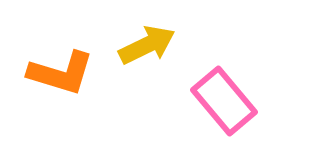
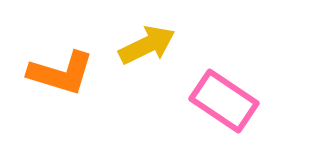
pink rectangle: rotated 16 degrees counterclockwise
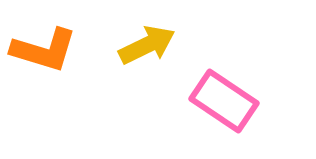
orange L-shape: moved 17 px left, 23 px up
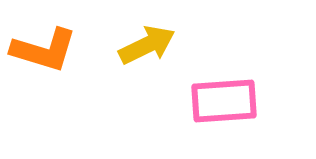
pink rectangle: rotated 38 degrees counterclockwise
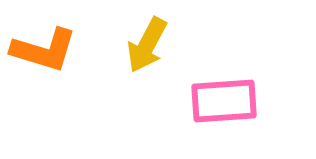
yellow arrow: rotated 144 degrees clockwise
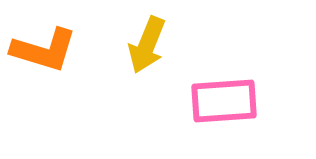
yellow arrow: rotated 6 degrees counterclockwise
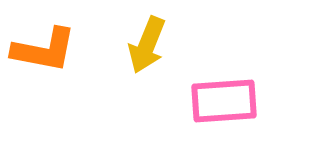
orange L-shape: rotated 6 degrees counterclockwise
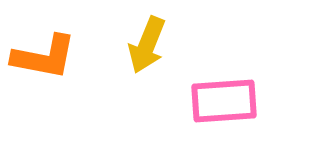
orange L-shape: moved 7 px down
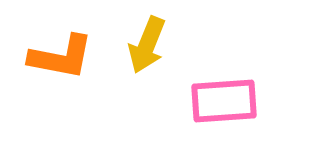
orange L-shape: moved 17 px right
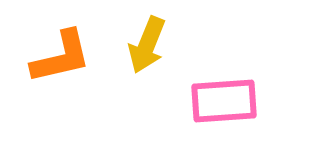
orange L-shape: rotated 24 degrees counterclockwise
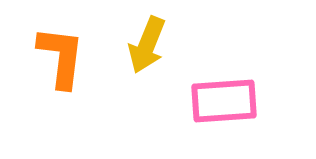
orange L-shape: rotated 70 degrees counterclockwise
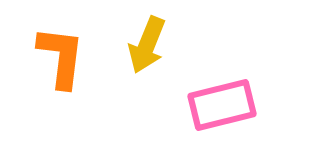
pink rectangle: moved 2 px left, 4 px down; rotated 10 degrees counterclockwise
